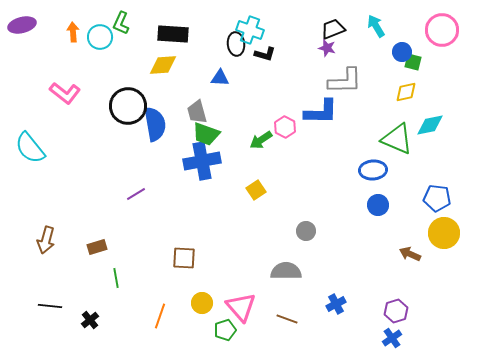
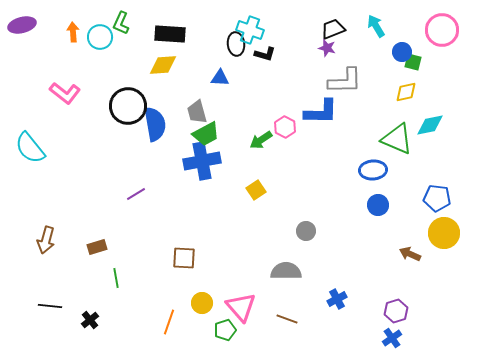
black rectangle at (173, 34): moved 3 px left
green trapezoid at (206, 134): rotated 48 degrees counterclockwise
blue cross at (336, 304): moved 1 px right, 5 px up
orange line at (160, 316): moved 9 px right, 6 px down
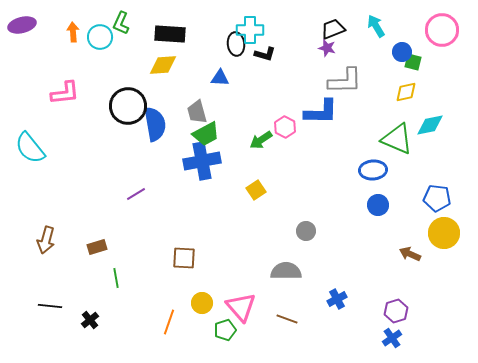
cyan cross at (250, 30): rotated 20 degrees counterclockwise
pink L-shape at (65, 93): rotated 44 degrees counterclockwise
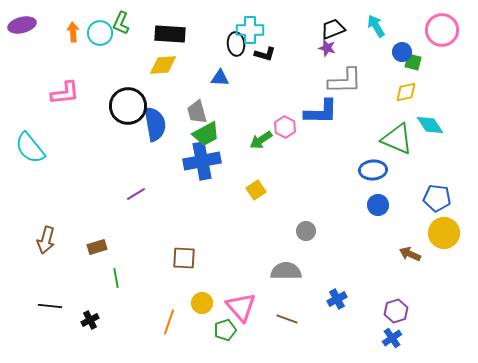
cyan circle at (100, 37): moved 4 px up
cyan diamond at (430, 125): rotated 68 degrees clockwise
black cross at (90, 320): rotated 12 degrees clockwise
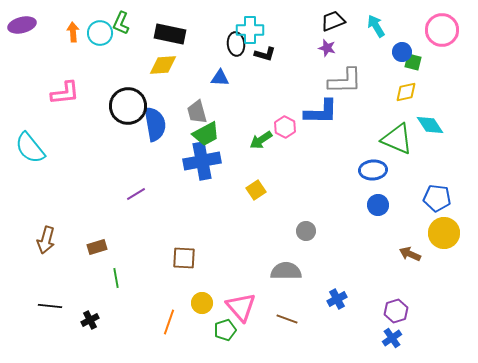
black trapezoid at (333, 29): moved 8 px up
black rectangle at (170, 34): rotated 8 degrees clockwise
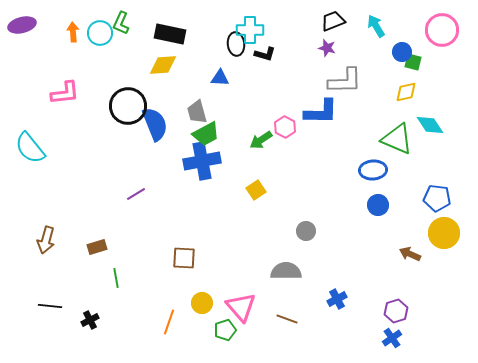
blue semicircle at (155, 124): rotated 12 degrees counterclockwise
